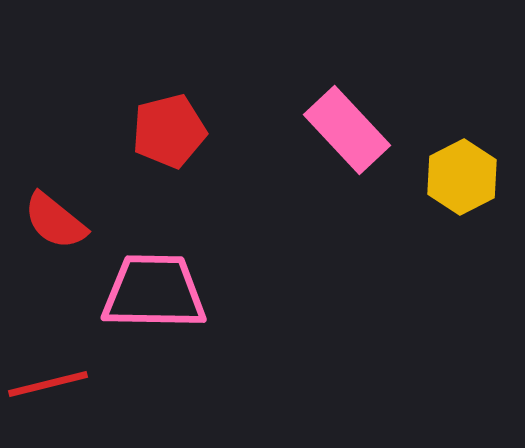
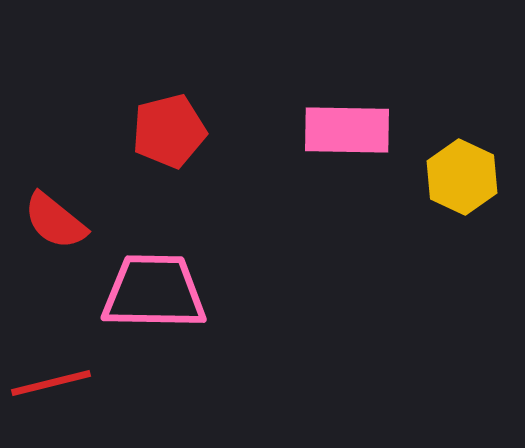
pink rectangle: rotated 46 degrees counterclockwise
yellow hexagon: rotated 8 degrees counterclockwise
red line: moved 3 px right, 1 px up
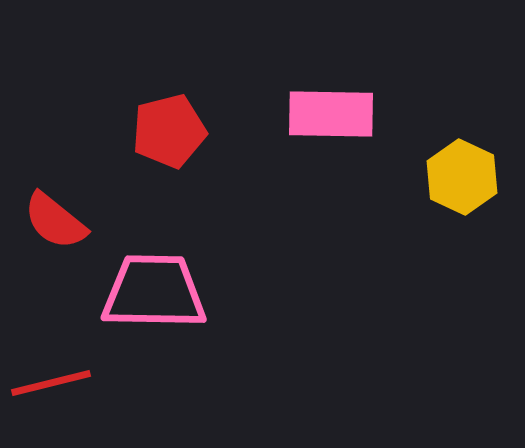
pink rectangle: moved 16 px left, 16 px up
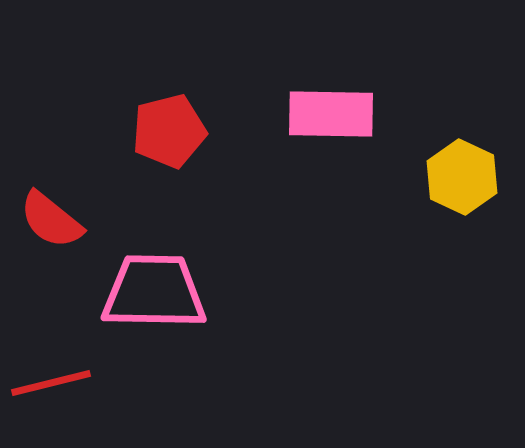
red semicircle: moved 4 px left, 1 px up
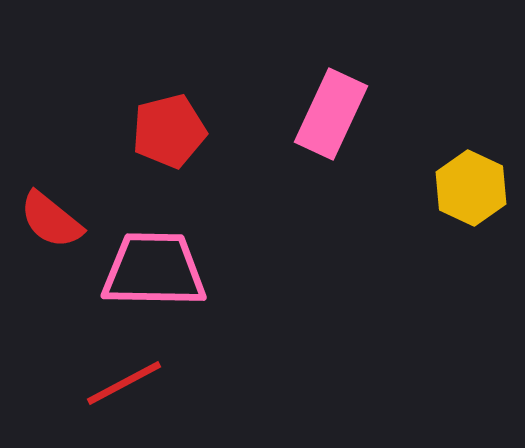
pink rectangle: rotated 66 degrees counterclockwise
yellow hexagon: moved 9 px right, 11 px down
pink trapezoid: moved 22 px up
red line: moved 73 px right; rotated 14 degrees counterclockwise
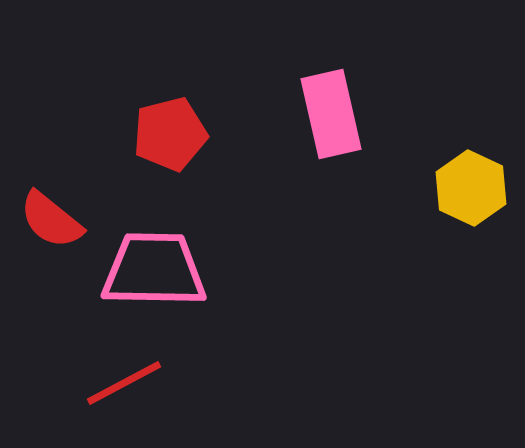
pink rectangle: rotated 38 degrees counterclockwise
red pentagon: moved 1 px right, 3 px down
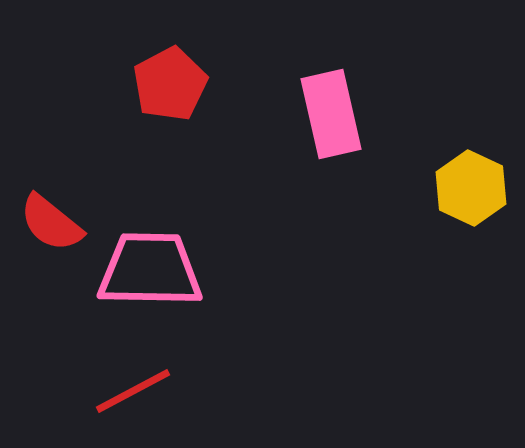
red pentagon: moved 50 px up; rotated 14 degrees counterclockwise
red semicircle: moved 3 px down
pink trapezoid: moved 4 px left
red line: moved 9 px right, 8 px down
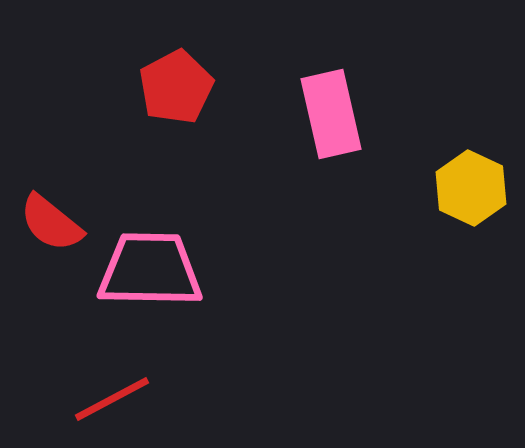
red pentagon: moved 6 px right, 3 px down
red line: moved 21 px left, 8 px down
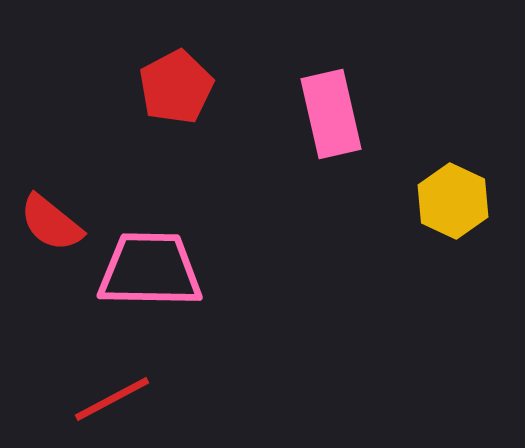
yellow hexagon: moved 18 px left, 13 px down
